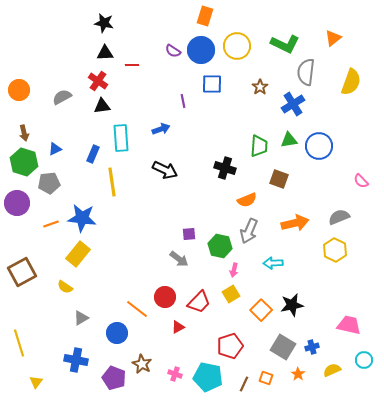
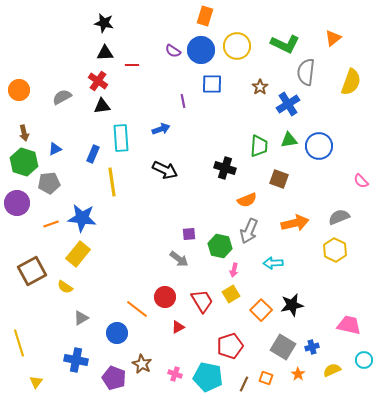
blue cross at (293, 104): moved 5 px left
brown square at (22, 272): moved 10 px right, 1 px up
red trapezoid at (199, 302): moved 3 px right, 1 px up; rotated 75 degrees counterclockwise
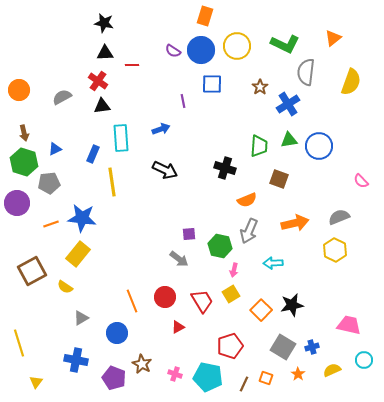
orange line at (137, 309): moved 5 px left, 8 px up; rotated 30 degrees clockwise
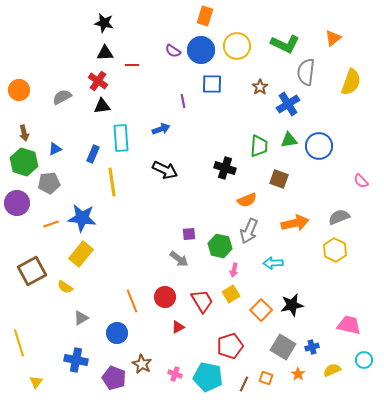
yellow rectangle at (78, 254): moved 3 px right
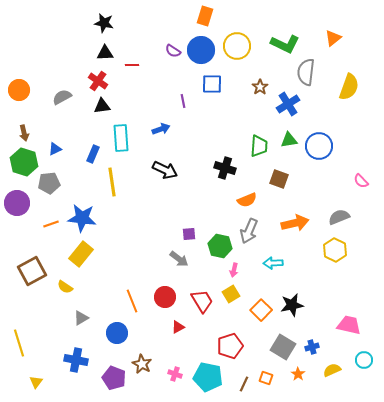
yellow semicircle at (351, 82): moved 2 px left, 5 px down
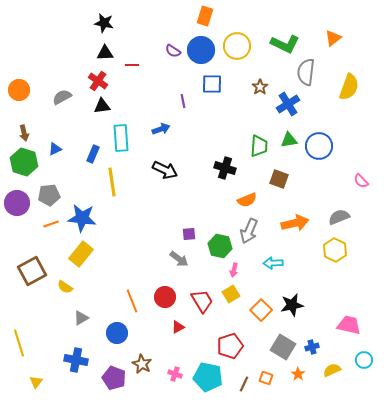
gray pentagon at (49, 183): moved 12 px down
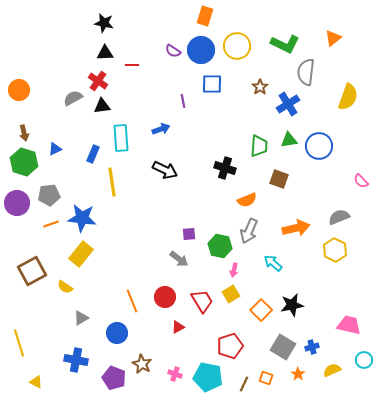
yellow semicircle at (349, 87): moved 1 px left, 10 px down
gray semicircle at (62, 97): moved 11 px right, 1 px down
orange arrow at (295, 223): moved 1 px right, 5 px down
cyan arrow at (273, 263): rotated 42 degrees clockwise
yellow triangle at (36, 382): rotated 40 degrees counterclockwise
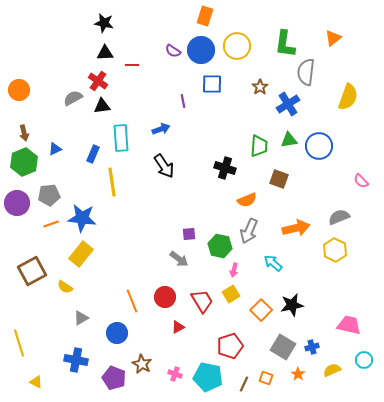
green L-shape at (285, 44): rotated 72 degrees clockwise
green hexagon at (24, 162): rotated 20 degrees clockwise
black arrow at (165, 170): moved 1 px left, 4 px up; rotated 30 degrees clockwise
